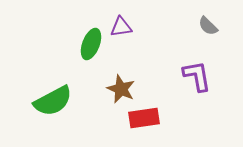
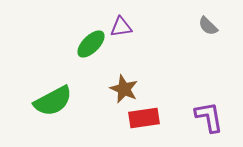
green ellipse: rotated 24 degrees clockwise
purple L-shape: moved 12 px right, 41 px down
brown star: moved 3 px right
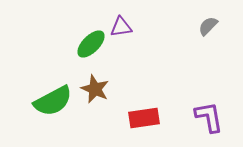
gray semicircle: rotated 90 degrees clockwise
brown star: moved 29 px left
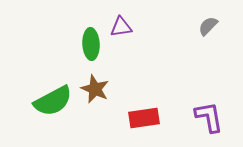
green ellipse: rotated 48 degrees counterclockwise
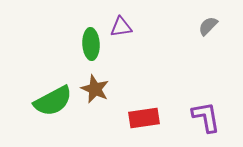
purple L-shape: moved 3 px left
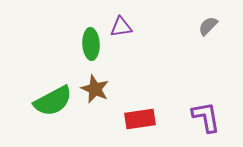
red rectangle: moved 4 px left, 1 px down
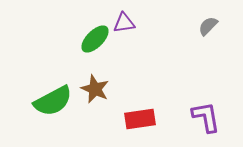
purple triangle: moved 3 px right, 4 px up
green ellipse: moved 4 px right, 5 px up; rotated 48 degrees clockwise
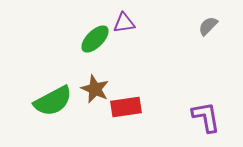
red rectangle: moved 14 px left, 12 px up
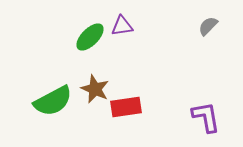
purple triangle: moved 2 px left, 3 px down
green ellipse: moved 5 px left, 2 px up
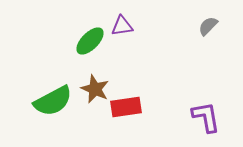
green ellipse: moved 4 px down
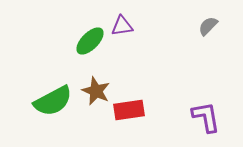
brown star: moved 1 px right, 2 px down
red rectangle: moved 3 px right, 3 px down
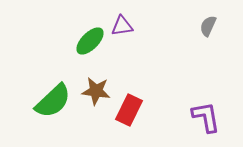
gray semicircle: rotated 20 degrees counterclockwise
brown star: rotated 16 degrees counterclockwise
green semicircle: rotated 15 degrees counterclockwise
red rectangle: rotated 56 degrees counterclockwise
